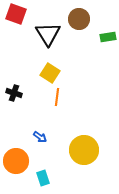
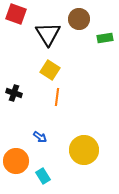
green rectangle: moved 3 px left, 1 px down
yellow square: moved 3 px up
cyan rectangle: moved 2 px up; rotated 14 degrees counterclockwise
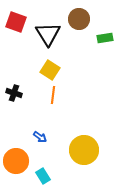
red square: moved 8 px down
orange line: moved 4 px left, 2 px up
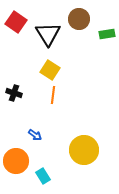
red square: rotated 15 degrees clockwise
green rectangle: moved 2 px right, 4 px up
blue arrow: moved 5 px left, 2 px up
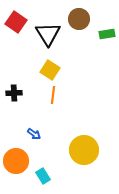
black cross: rotated 21 degrees counterclockwise
blue arrow: moved 1 px left, 1 px up
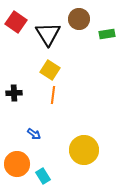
orange circle: moved 1 px right, 3 px down
